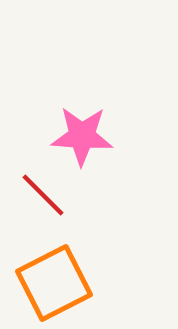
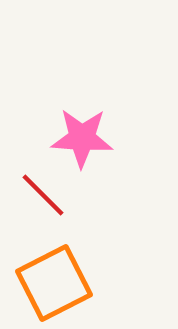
pink star: moved 2 px down
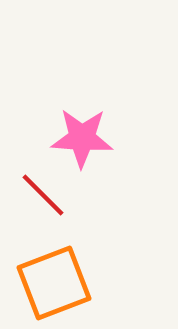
orange square: rotated 6 degrees clockwise
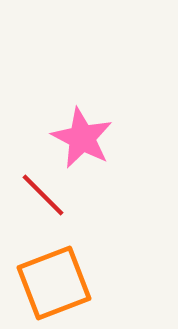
pink star: rotated 24 degrees clockwise
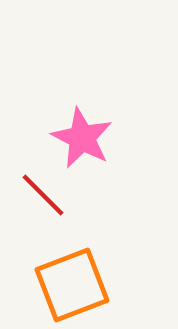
orange square: moved 18 px right, 2 px down
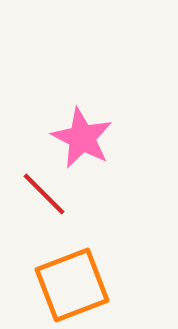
red line: moved 1 px right, 1 px up
